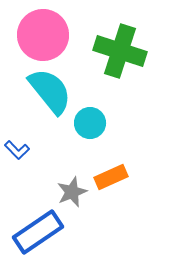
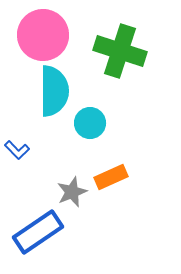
cyan semicircle: moved 4 px right; rotated 39 degrees clockwise
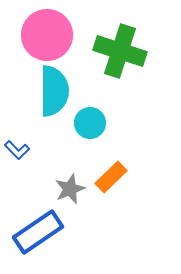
pink circle: moved 4 px right
orange rectangle: rotated 20 degrees counterclockwise
gray star: moved 2 px left, 3 px up
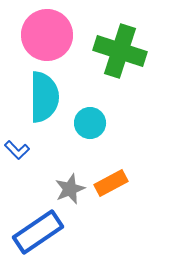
cyan semicircle: moved 10 px left, 6 px down
orange rectangle: moved 6 px down; rotated 16 degrees clockwise
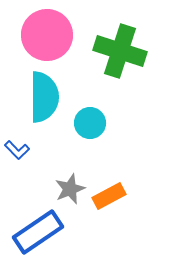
orange rectangle: moved 2 px left, 13 px down
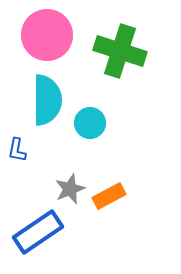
cyan semicircle: moved 3 px right, 3 px down
blue L-shape: rotated 55 degrees clockwise
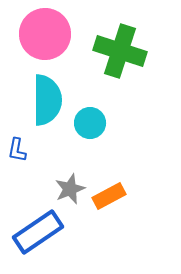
pink circle: moved 2 px left, 1 px up
